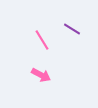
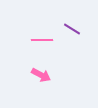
pink line: rotated 60 degrees counterclockwise
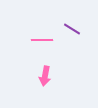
pink arrow: moved 4 px right, 1 px down; rotated 72 degrees clockwise
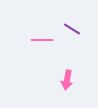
pink arrow: moved 22 px right, 4 px down
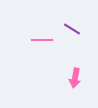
pink arrow: moved 8 px right, 2 px up
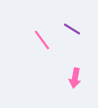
pink line: rotated 55 degrees clockwise
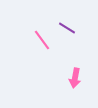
purple line: moved 5 px left, 1 px up
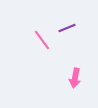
purple line: rotated 54 degrees counterclockwise
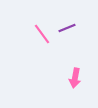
pink line: moved 6 px up
